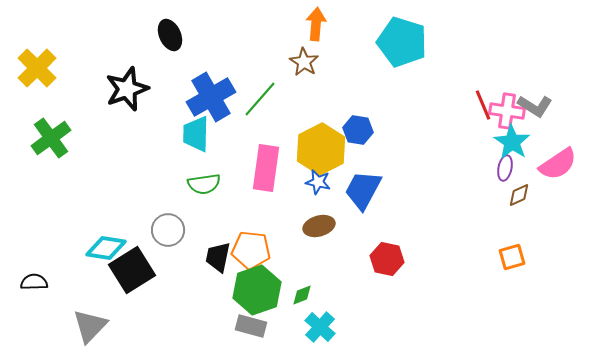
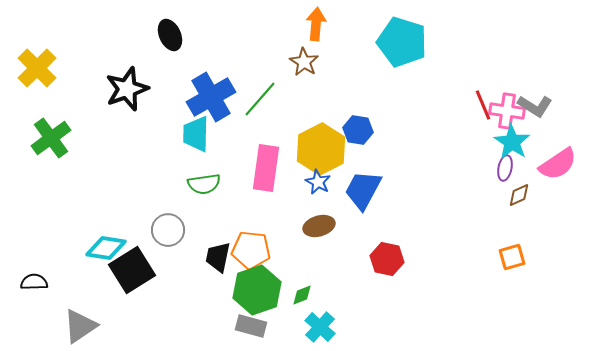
blue star: rotated 15 degrees clockwise
gray triangle: moved 10 px left; rotated 12 degrees clockwise
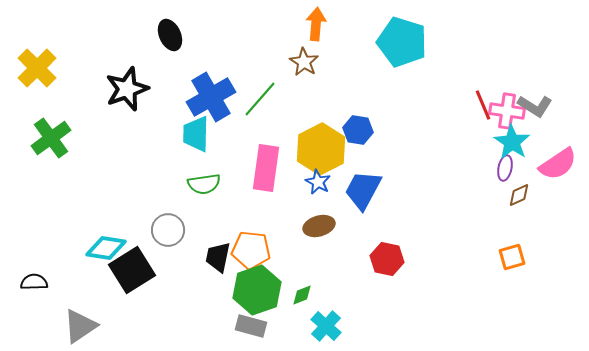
cyan cross: moved 6 px right, 1 px up
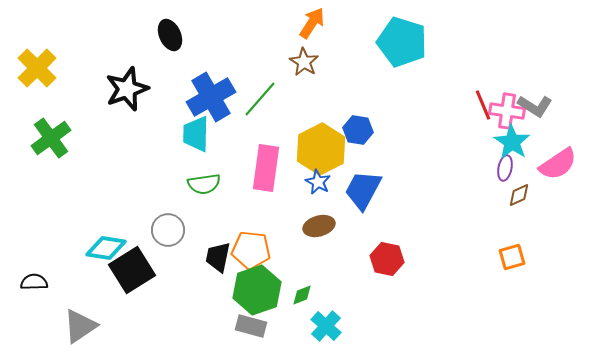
orange arrow: moved 4 px left, 1 px up; rotated 28 degrees clockwise
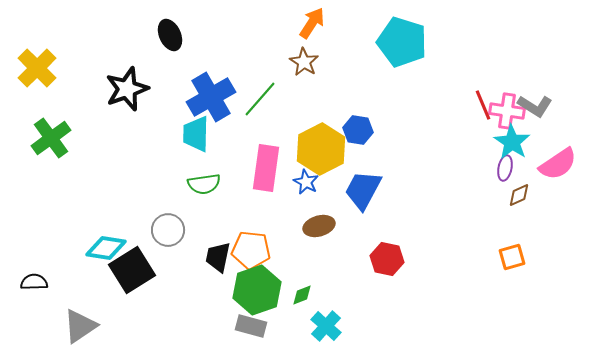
blue star: moved 12 px left
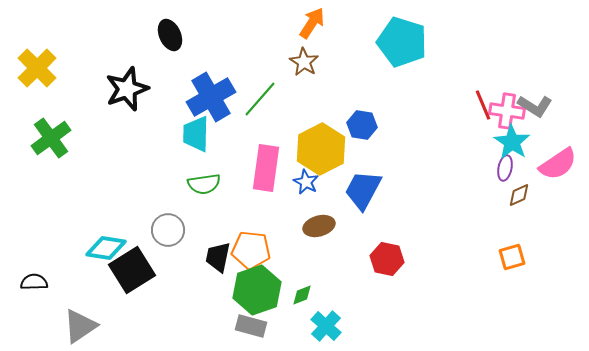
blue hexagon: moved 4 px right, 5 px up
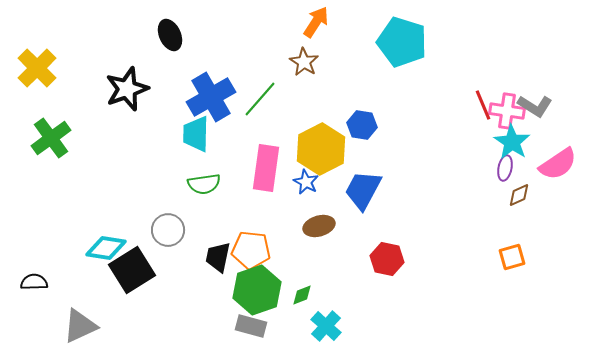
orange arrow: moved 4 px right, 1 px up
gray triangle: rotated 9 degrees clockwise
